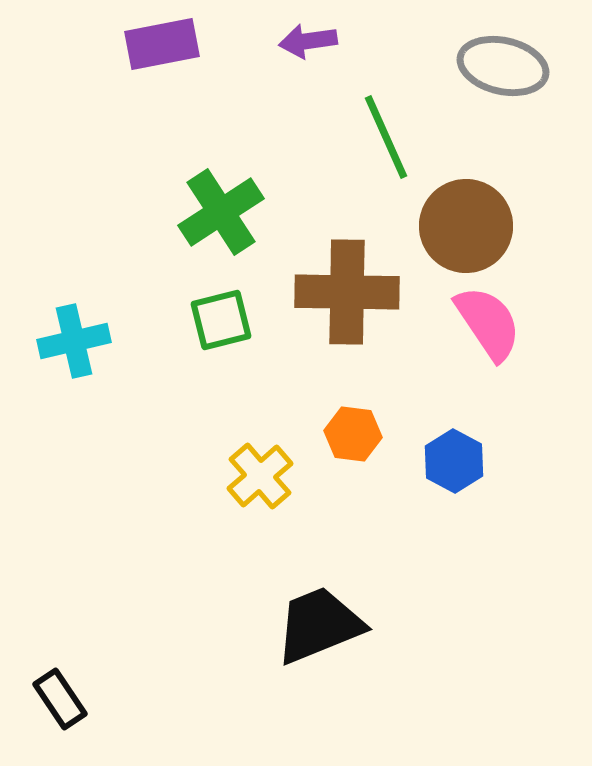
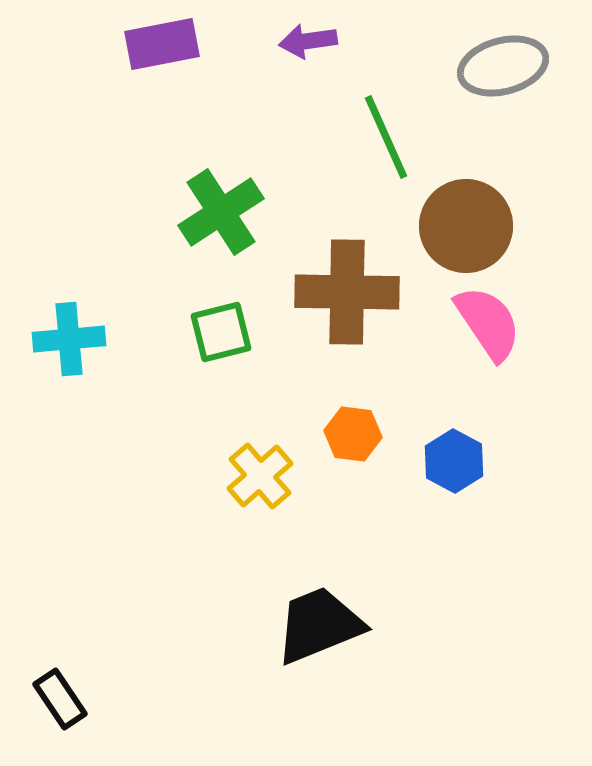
gray ellipse: rotated 28 degrees counterclockwise
green square: moved 12 px down
cyan cross: moved 5 px left, 2 px up; rotated 8 degrees clockwise
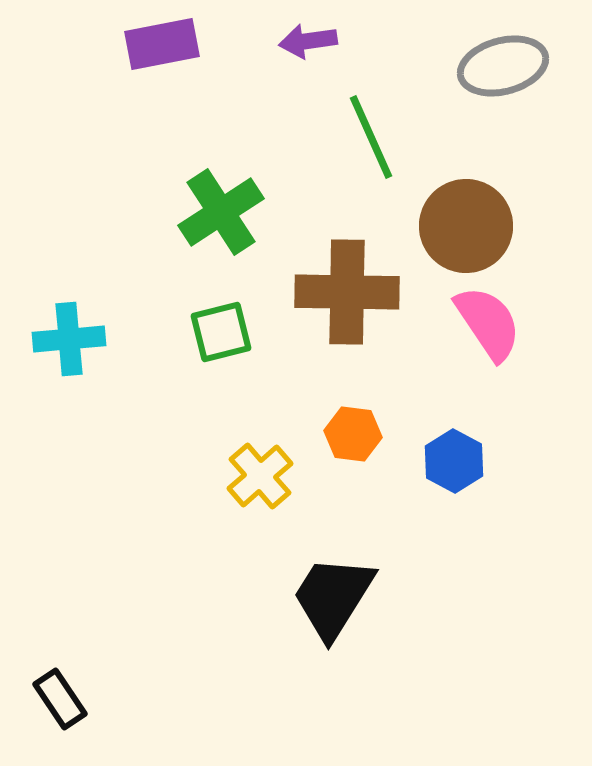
green line: moved 15 px left
black trapezoid: moved 14 px right, 28 px up; rotated 36 degrees counterclockwise
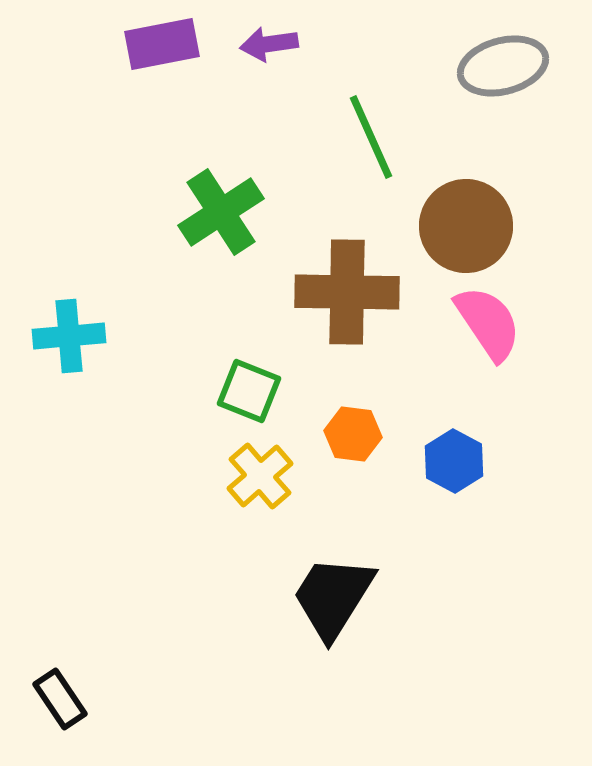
purple arrow: moved 39 px left, 3 px down
green square: moved 28 px right, 59 px down; rotated 36 degrees clockwise
cyan cross: moved 3 px up
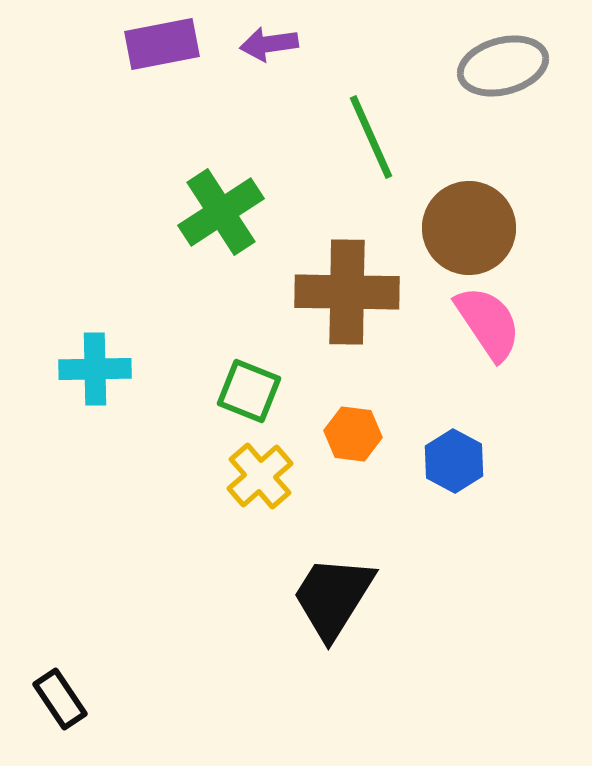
brown circle: moved 3 px right, 2 px down
cyan cross: moved 26 px right, 33 px down; rotated 4 degrees clockwise
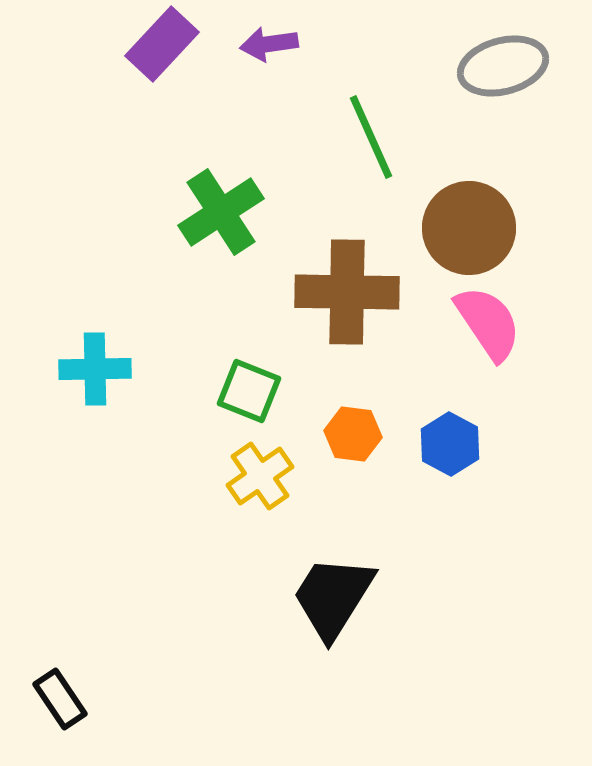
purple rectangle: rotated 36 degrees counterclockwise
blue hexagon: moved 4 px left, 17 px up
yellow cross: rotated 6 degrees clockwise
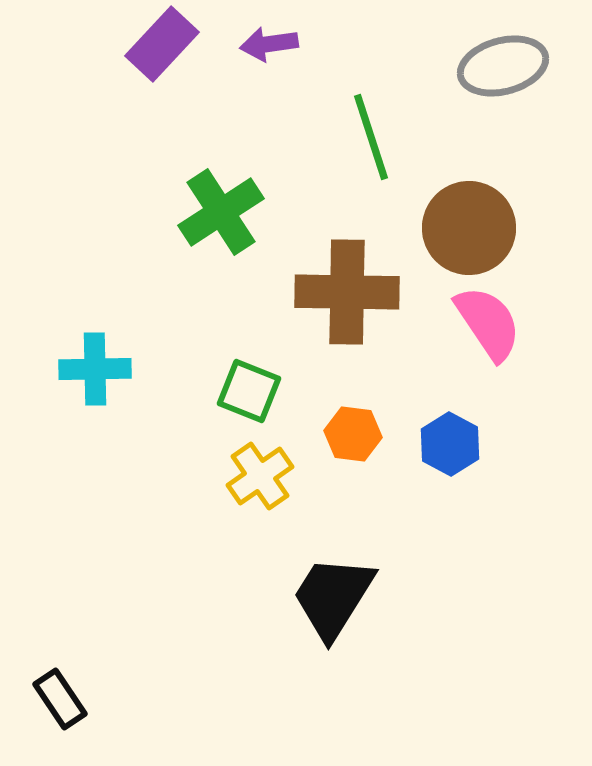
green line: rotated 6 degrees clockwise
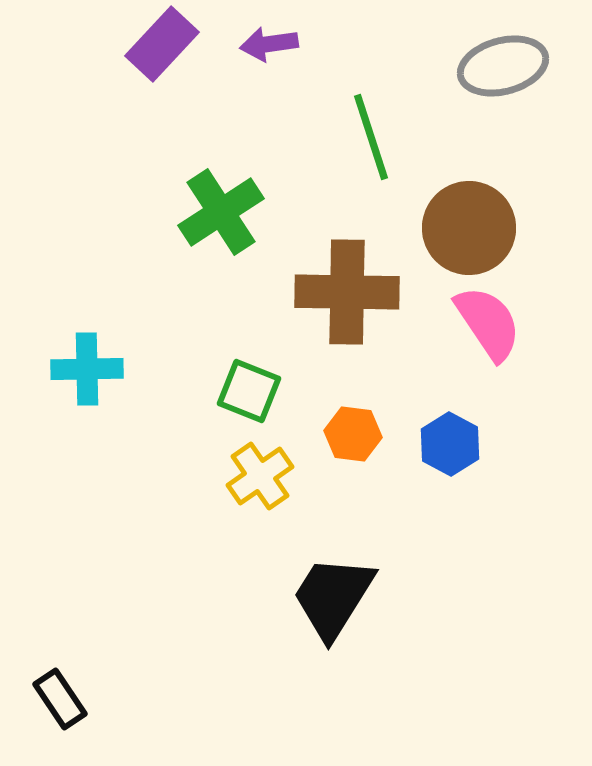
cyan cross: moved 8 px left
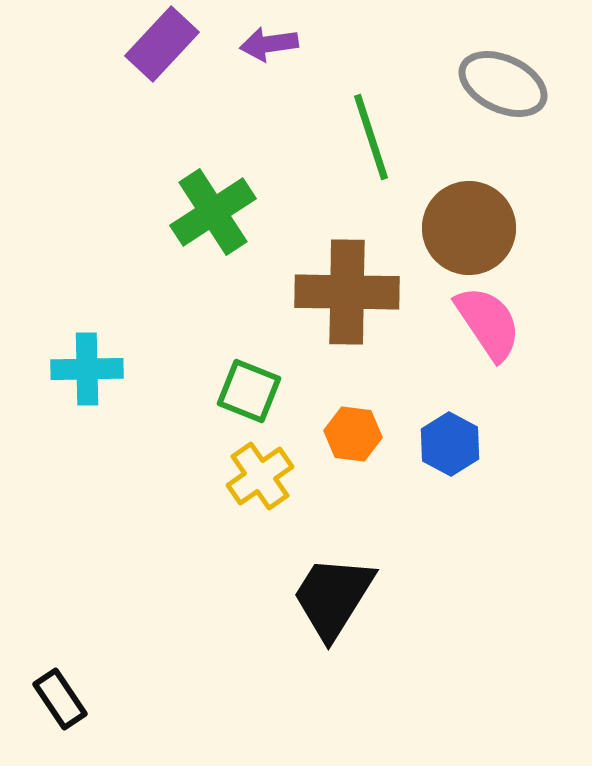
gray ellipse: moved 18 px down; rotated 40 degrees clockwise
green cross: moved 8 px left
